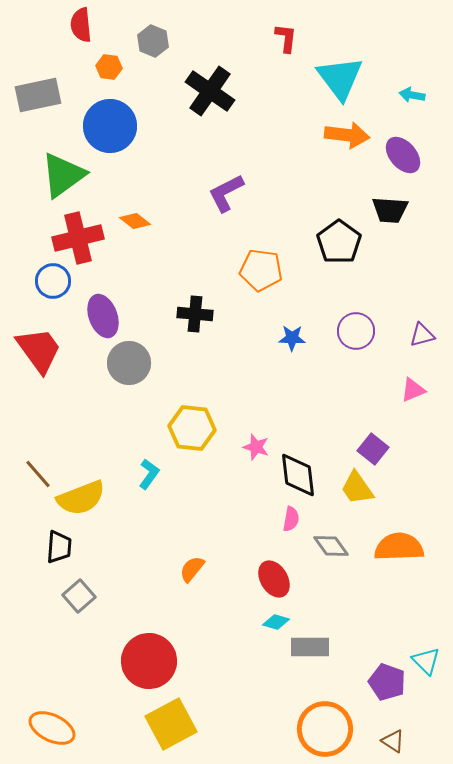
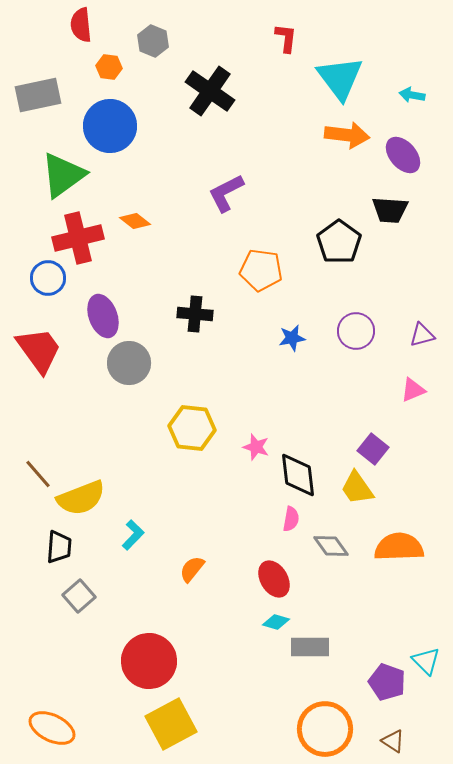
blue circle at (53, 281): moved 5 px left, 3 px up
blue star at (292, 338): rotated 12 degrees counterclockwise
cyan L-shape at (149, 474): moved 16 px left, 61 px down; rotated 8 degrees clockwise
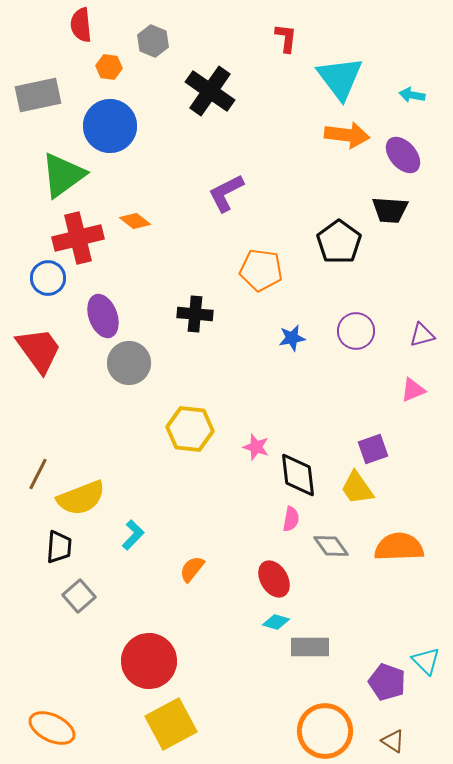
yellow hexagon at (192, 428): moved 2 px left, 1 px down
purple square at (373, 449): rotated 32 degrees clockwise
brown line at (38, 474): rotated 68 degrees clockwise
orange circle at (325, 729): moved 2 px down
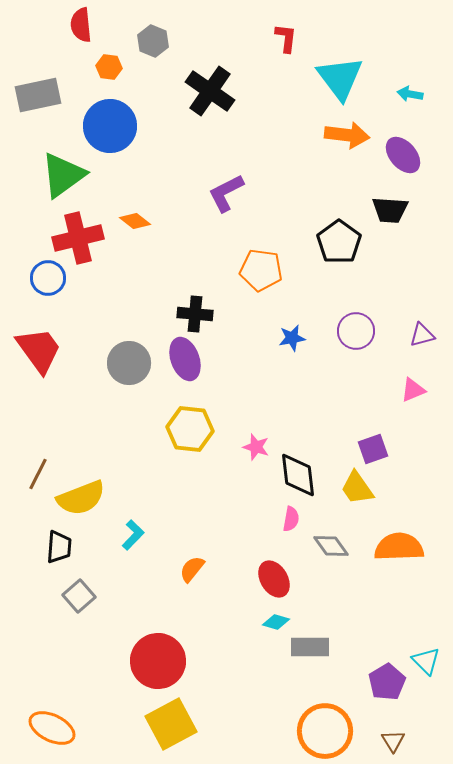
cyan arrow at (412, 95): moved 2 px left, 1 px up
purple ellipse at (103, 316): moved 82 px right, 43 px down
red circle at (149, 661): moved 9 px right
purple pentagon at (387, 682): rotated 21 degrees clockwise
brown triangle at (393, 741): rotated 25 degrees clockwise
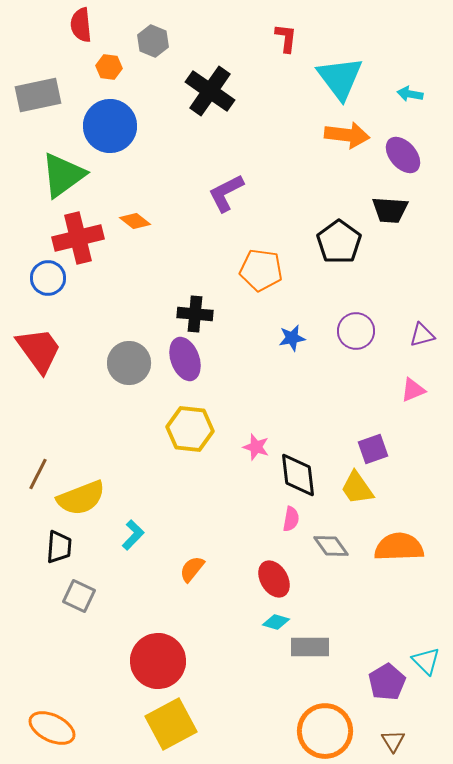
gray square at (79, 596): rotated 24 degrees counterclockwise
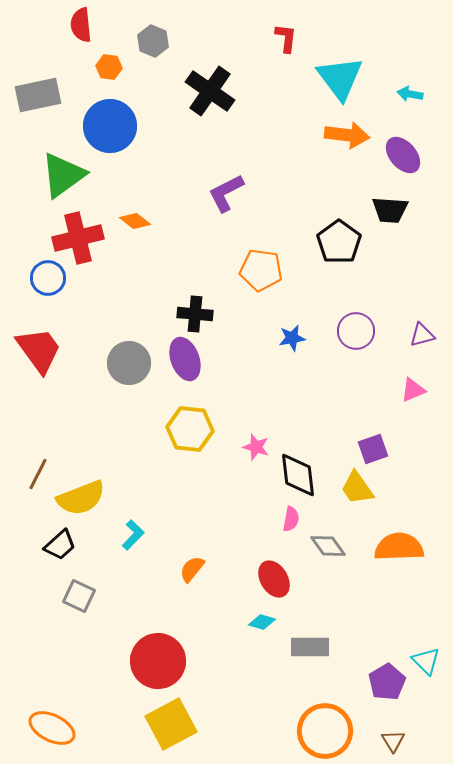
gray diamond at (331, 546): moved 3 px left
black trapezoid at (59, 547): moved 1 px right, 2 px up; rotated 44 degrees clockwise
cyan diamond at (276, 622): moved 14 px left
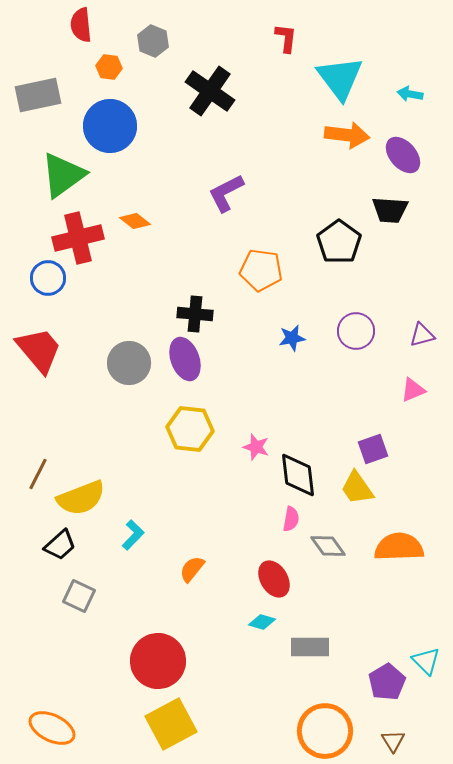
red trapezoid at (39, 350): rotated 4 degrees counterclockwise
